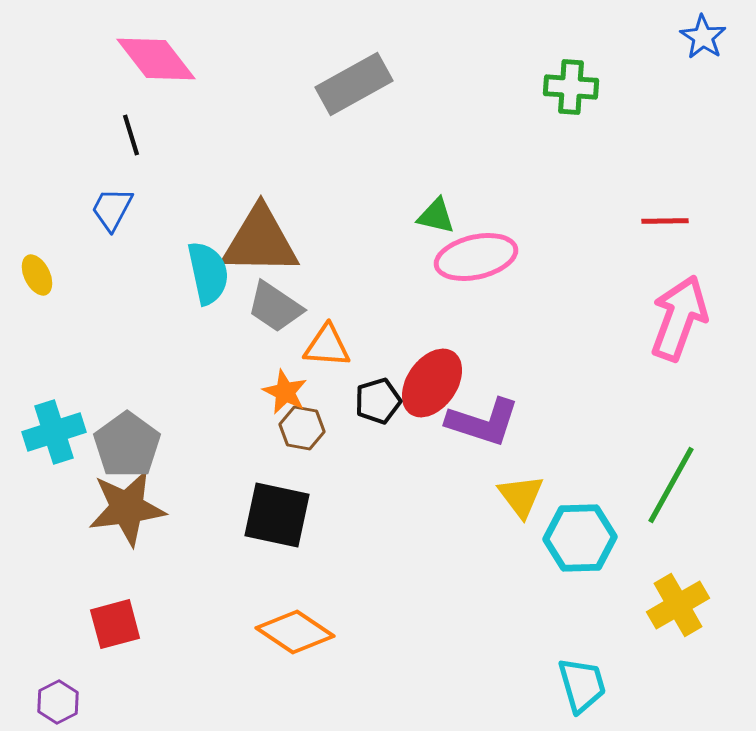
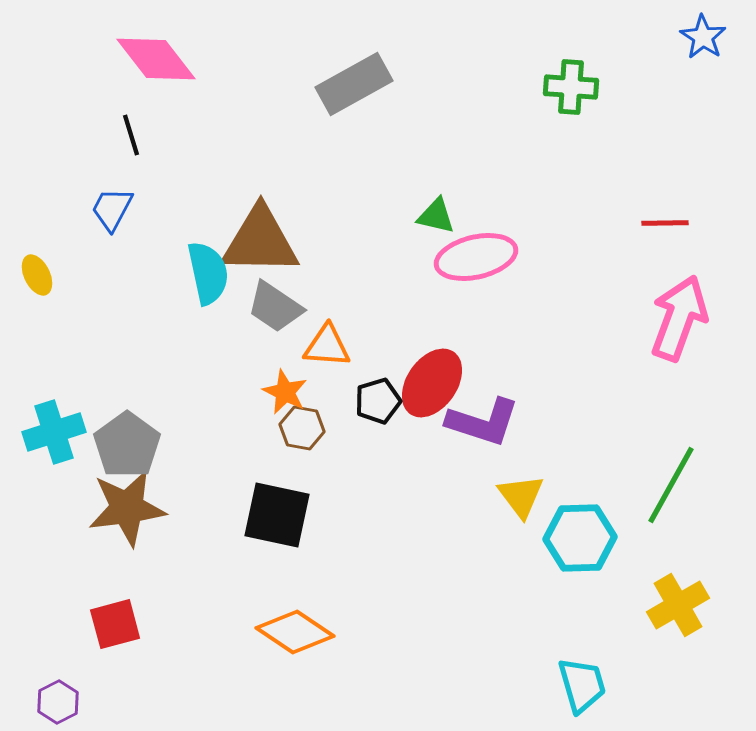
red line: moved 2 px down
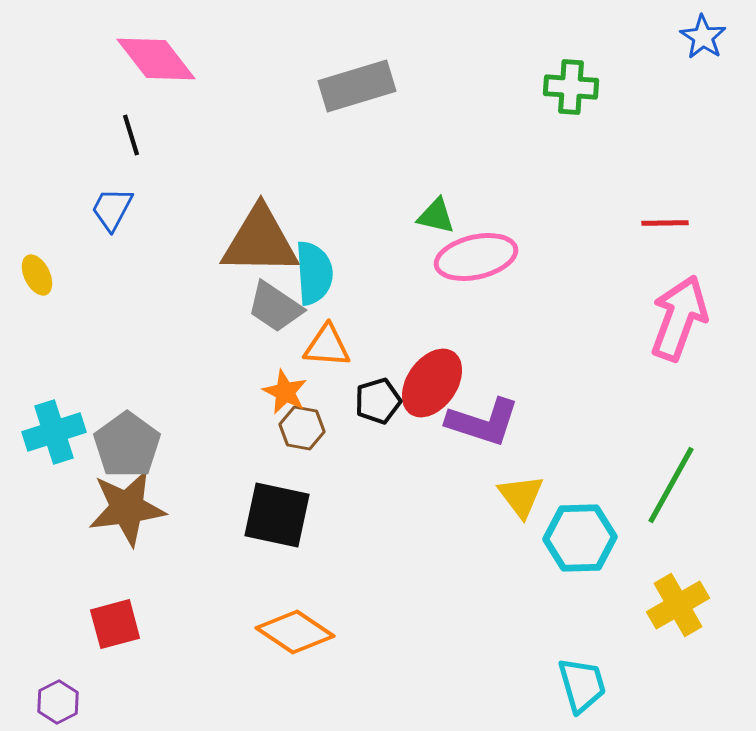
gray rectangle: moved 3 px right, 2 px down; rotated 12 degrees clockwise
cyan semicircle: moved 106 px right; rotated 8 degrees clockwise
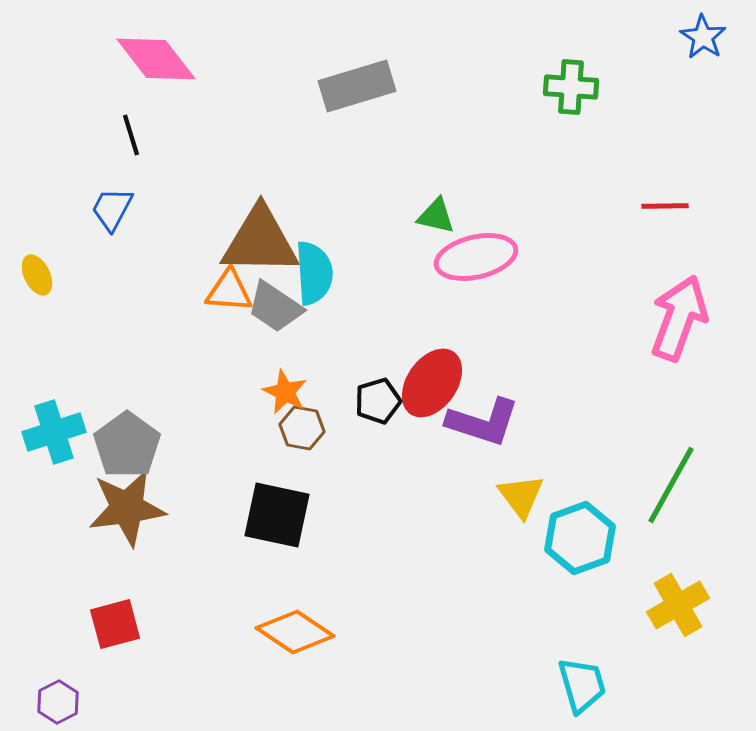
red line: moved 17 px up
orange triangle: moved 98 px left, 55 px up
cyan hexagon: rotated 18 degrees counterclockwise
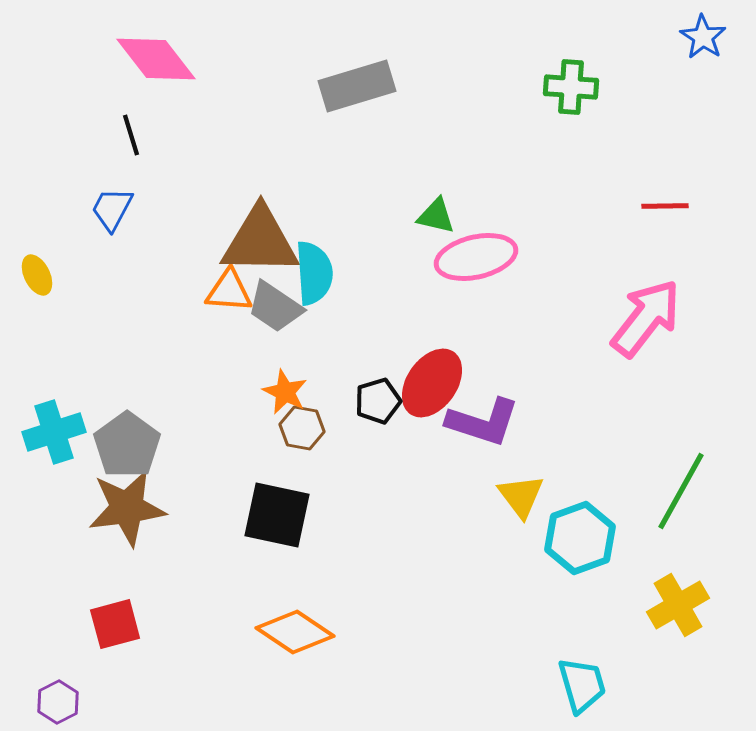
pink arrow: moved 33 px left; rotated 18 degrees clockwise
green line: moved 10 px right, 6 px down
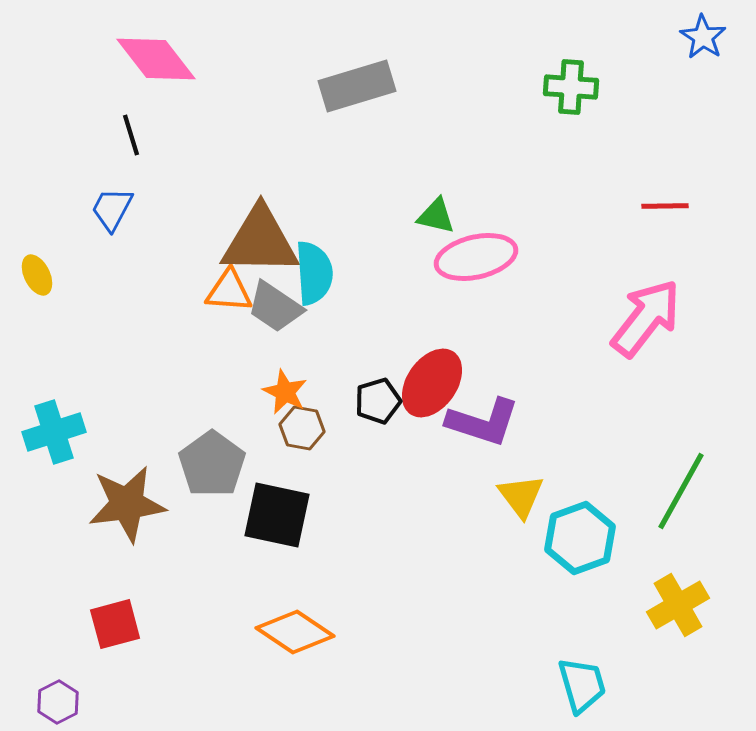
gray pentagon: moved 85 px right, 19 px down
brown star: moved 4 px up
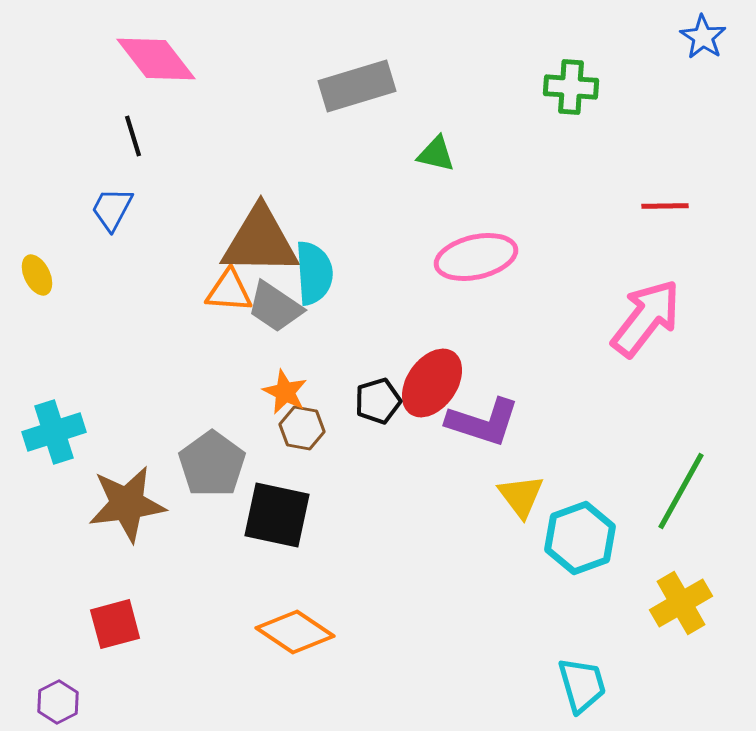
black line: moved 2 px right, 1 px down
green triangle: moved 62 px up
yellow cross: moved 3 px right, 2 px up
